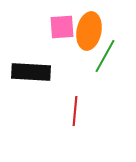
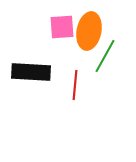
red line: moved 26 px up
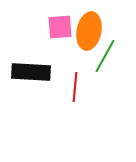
pink square: moved 2 px left
red line: moved 2 px down
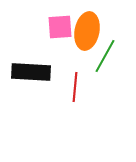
orange ellipse: moved 2 px left
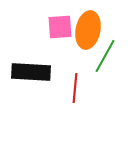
orange ellipse: moved 1 px right, 1 px up
red line: moved 1 px down
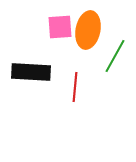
green line: moved 10 px right
red line: moved 1 px up
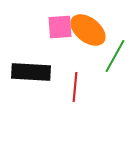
orange ellipse: rotated 63 degrees counterclockwise
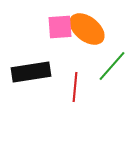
orange ellipse: moved 1 px left, 1 px up
green line: moved 3 px left, 10 px down; rotated 12 degrees clockwise
black rectangle: rotated 12 degrees counterclockwise
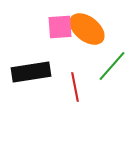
red line: rotated 16 degrees counterclockwise
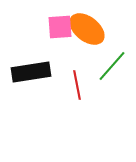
red line: moved 2 px right, 2 px up
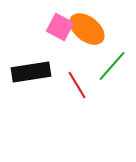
pink square: rotated 32 degrees clockwise
red line: rotated 20 degrees counterclockwise
